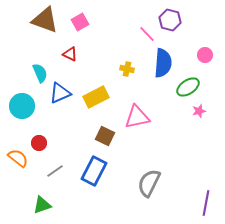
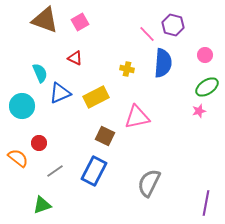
purple hexagon: moved 3 px right, 5 px down
red triangle: moved 5 px right, 4 px down
green ellipse: moved 19 px right
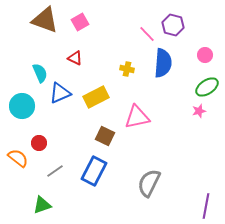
purple line: moved 3 px down
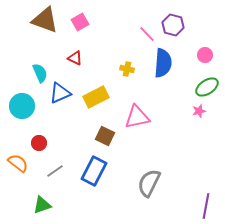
orange semicircle: moved 5 px down
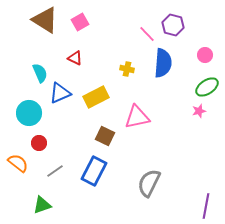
brown triangle: rotated 12 degrees clockwise
cyan circle: moved 7 px right, 7 px down
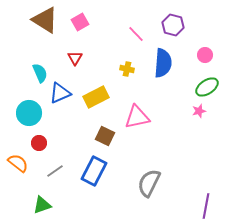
pink line: moved 11 px left
red triangle: rotated 35 degrees clockwise
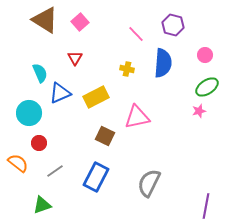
pink square: rotated 12 degrees counterclockwise
blue rectangle: moved 2 px right, 6 px down
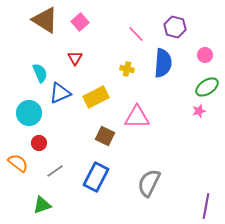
purple hexagon: moved 2 px right, 2 px down
pink triangle: rotated 12 degrees clockwise
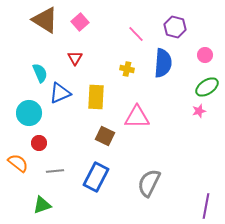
yellow rectangle: rotated 60 degrees counterclockwise
gray line: rotated 30 degrees clockwise
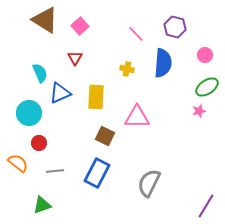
pink square: moved 4 px down
blue rectangle: moved 1 px right, 4 px up
purple line: rotated 20 degrees clockwise
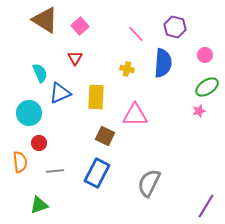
pink triangle: moved 2 px left, 2 px up
orange semicircle: moved 2 px right, 1 px up; rotated 45 degrees clockwise
green triangle: moved 3 px left
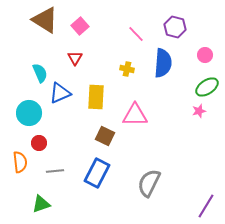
green triangle: moved 2 px right, 1 px up
